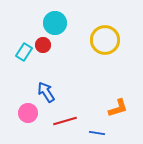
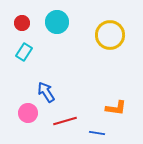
cyan circle: moved 2 px right, 1 px up
yellow circle: moved 5 px right, 5 px up
red circle: moved 21 px left, 22 px up
orange L-shape: moved 2 px left; rotated 25 degrees clockwise
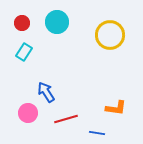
red line: moved 1 px right, 2 px up
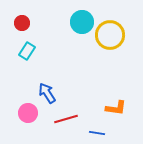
cyan circle: moved 25 px right
cyan rectangle: moved 3 px right, 1 px up
blue arrow: moved 1 px right, 1 px down
